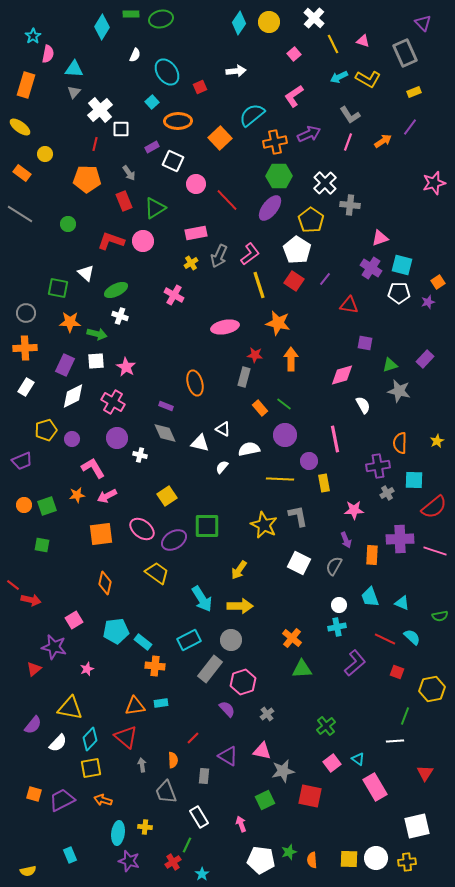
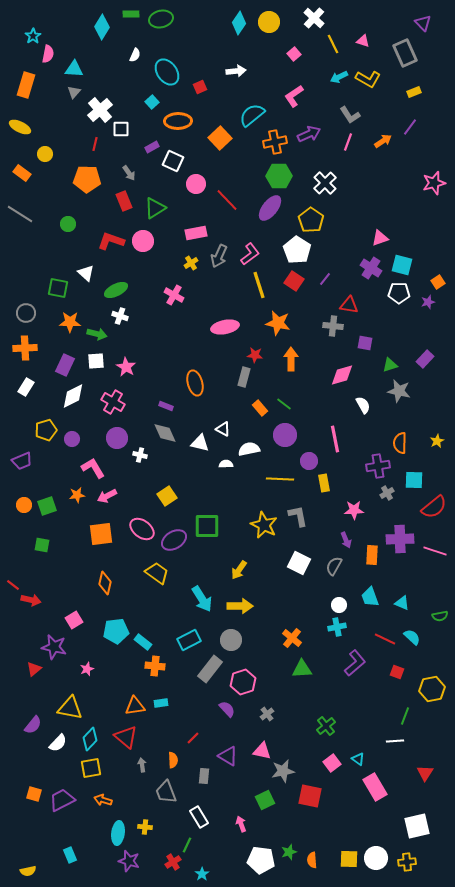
yellow ellipse at (20, 127): rotated 10 degrees counterclockwise
gray cross at (350, 205): moved 17 px left, 121 px down
white semicircle at (222, 467): moved 4 px right, 3 px up; rotated 48 degrees clockwise
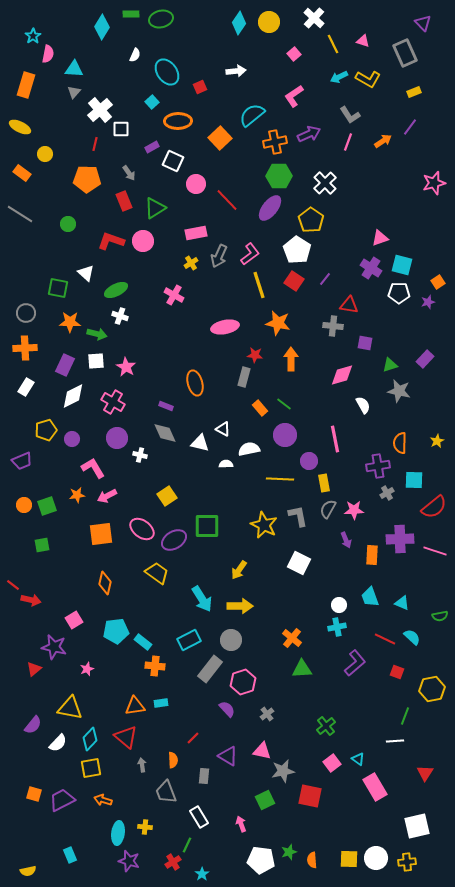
green square at (42, 545): rotated 21 degrees counterclockwise
gray semicircle at (334, 566): moved 6 px left, 57 px up
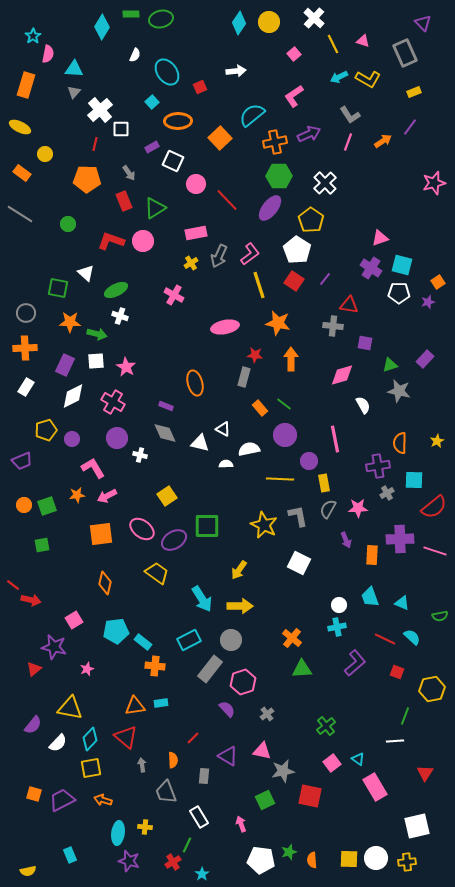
pink star at (354, 510): moved 4 px right, 2 px up
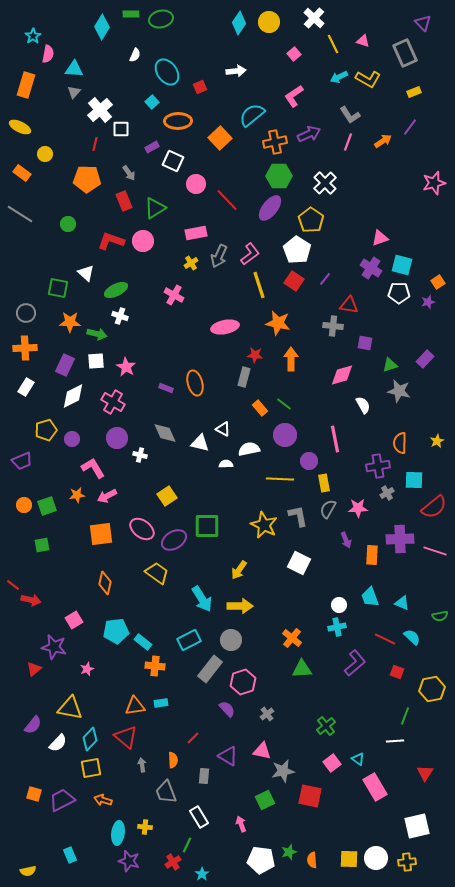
purple rectangle at (166, 406): moved 18 px up
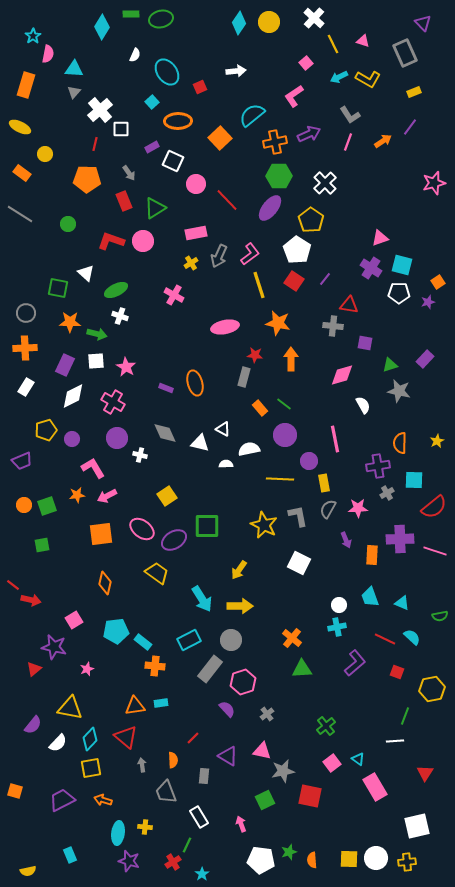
pink square at (294, 54): moved 12 px right, 9 px down
orange square at (34, 794): moved 19 px left, 3 px up
